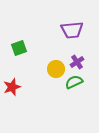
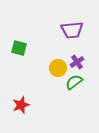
green square: rotated 35 degrees clockwise
yellow circle: moved 2 px right, 1 px up
green semicircle: rotated 12 degrees counterclockwise
red star: moved 9 px right, 18 px down
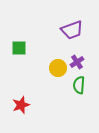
purple trapezoid: rotated 15 degrees counterclockwise
green square: rotated 14 degrees counterclockwise
green semicircle: moved 5 px right, 3 px down; rotated 48 degrees counterclockwise
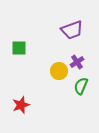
yellow circle: moved 1 px right, 3 px down
green semicircle: moved 2 px right, 1 px down; rotated 18 degrees clockwise
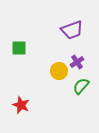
green semicircle: rotated 18 degrees clockwise
red star: rotated 30 degrees counterclockwise
